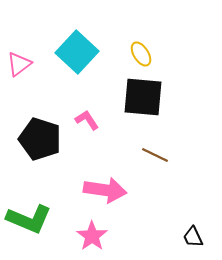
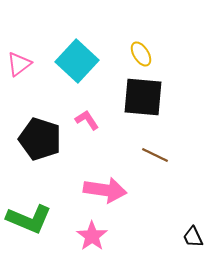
cyan square: moved 9 px down
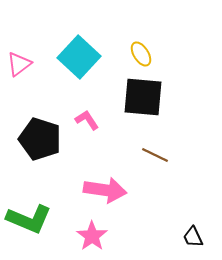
cyan square: moved 2 px right, 4 px up
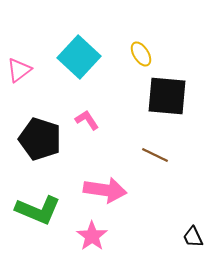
pink triangle: moved 6 px down
black square: moved 24 px right, 1 px up
green L-shape: moved 9 px right, 9 px up
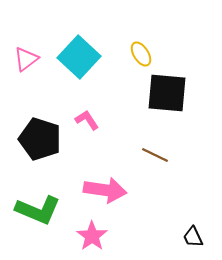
pink triangle: moved 7 px right, 11 px up
black square: moved 3 px up
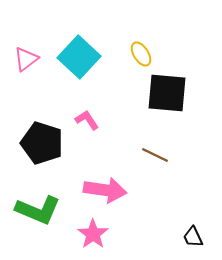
black pentagon: moved 2 px right, 4 px down
pink star: moved 1 px right, 2 px up
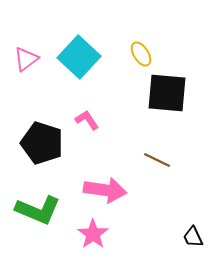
brown line: moved 2 px right, 5 px down
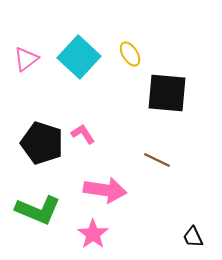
yellow ellipse: moved 11 px left
pink L-shape: moved 4 px left, 14 px down
